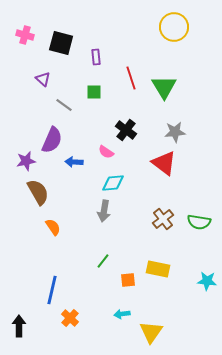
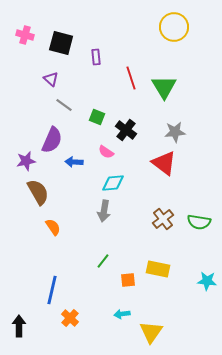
purple triangle: moved 8 px right
green square: moved 3 px right, 25 px down; rotated 21 degrees clockwise
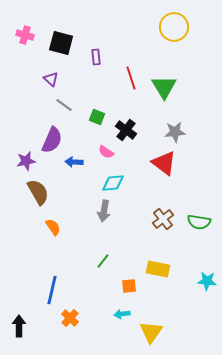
orange square: moved 1 px right, 6 px down
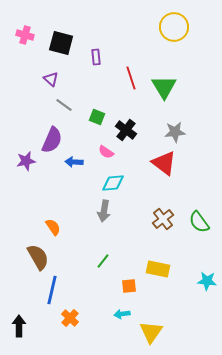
brown semicircle: moved 65 px down
green semicircle: rotated 45 degrees clockwise
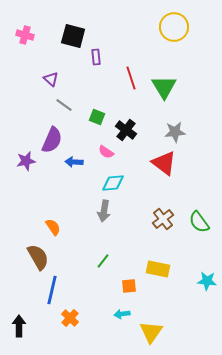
black square: moved 12 px right, 7 px up
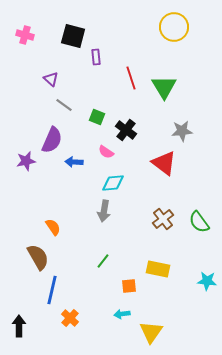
gray star: moved 7 px right, 1 px up
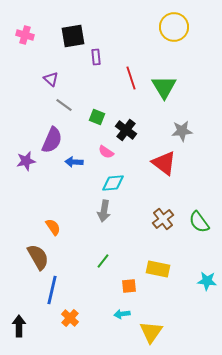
black square: rotated 25 degrees counterclockwise
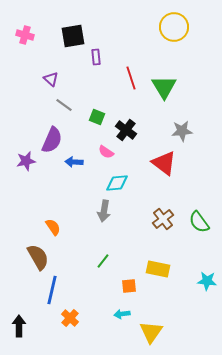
cyan diamond: moved 4 px right
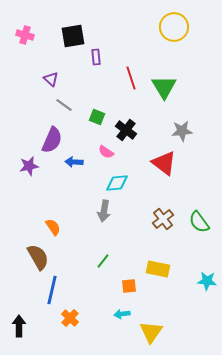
purple star: moved 3 px right, 5 px down
